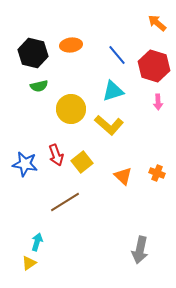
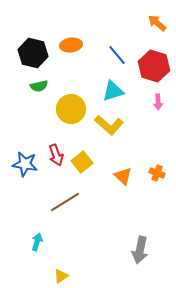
yellow triangle: moved 32 px right, 13 px down
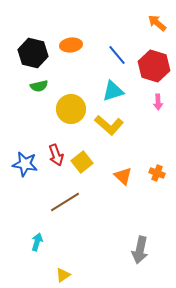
yellow triangle: moved 2 px right, 1 px up
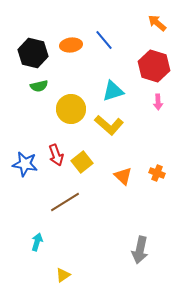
blue line: moved 13 px left, 15 px up
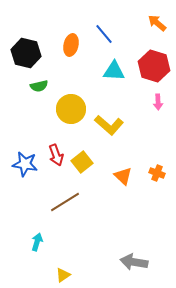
blue line: moved 6 px up
orange ellipse: rotated 70 degrees counterclockwise
black hexagon: moved 7 px left
cyan triangle: moved 1 px right, 20 px up; rotated 20 degrees clockwise
gray arrow: moved 6 px left, 12 px down; rotated 88 degrees clockwise
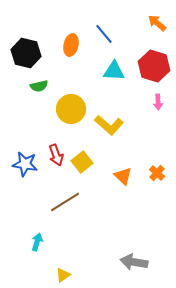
orange cross: rotated 21 degrees clockwise
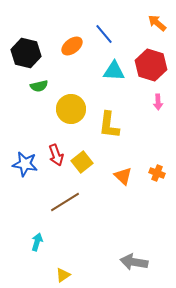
orange ellipse: moved 1 px right, 1 px down; rotated 40 degrees clockwise
red hexagon: moved 3 px left, 1 px up
yellow L-shape: rotated 56 degrees clockwise
orange cross: rotated 21 degrees counterclockwise
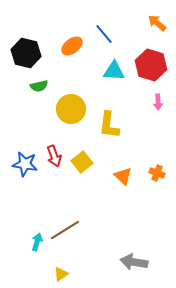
red arrow: moved 2 px left, 1 px down
brown line: moved 28 px down
yellow triangle: moved 2 px left, 1 px up
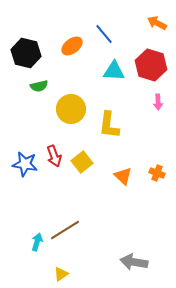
orange arrow: rotated 12 degrees counterclockwise
